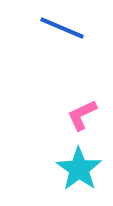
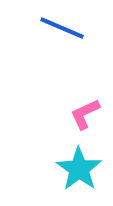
pink L-shape: moved 3 px right, 1 px up
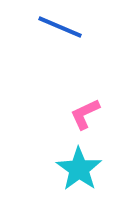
blue line: moved 2 px left, 1 px up
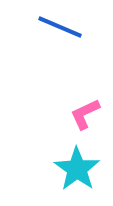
cyan star: moved 2 px left
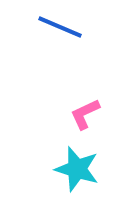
cyan star: rotated 18 degrees counterclockwise
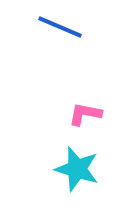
pink L-shape: rotated 36 degrees clockwise
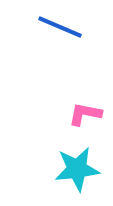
cyan star: rotated 24 degrees counterclockwise
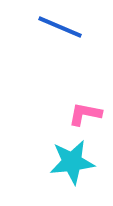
cyan star: moved 5 px left, 7 px up
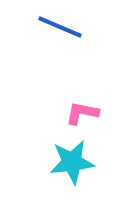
pink L-shape: moved 3 px left, 1 px up
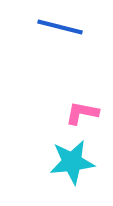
blue line: rotated 9 degrees counterclockwise
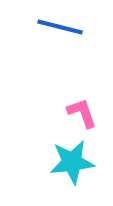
pink L-shape: rotated 60 degrees clockwise
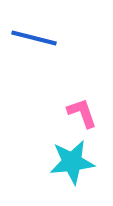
blue line: moved 26 px left, 11 px down
